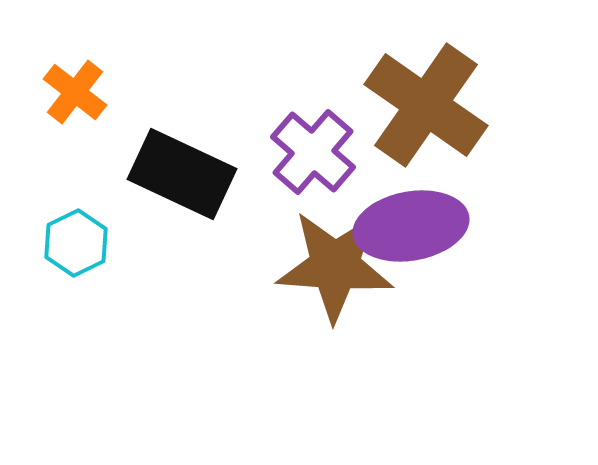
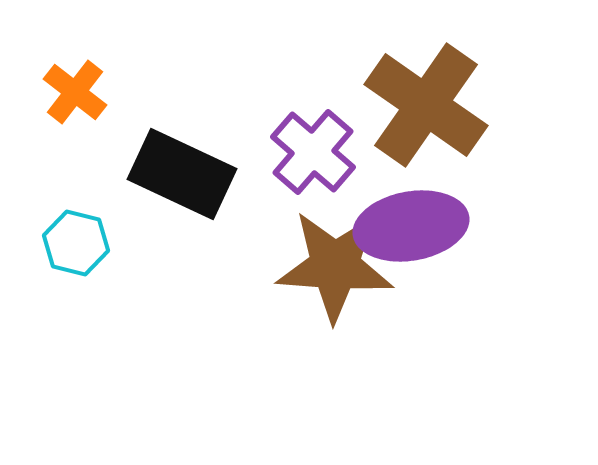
cyan hexagon: rotated 20 degrees counterclockwise
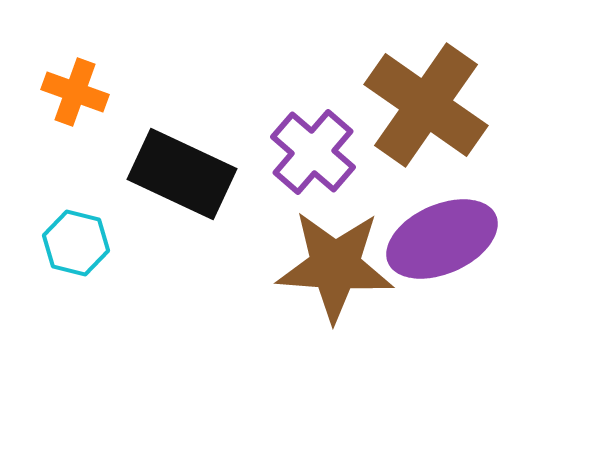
orange cross: rotated 18 degrees counterclockwise
purple ellipse: moved 31 px right, 13 px down; rotated 14 degrees counterclockwise
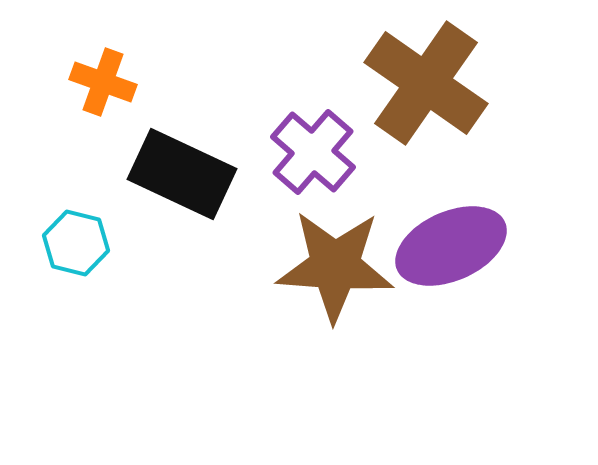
orange cross: moved 28 px right, 10 px up
brown cross: moved 22 px up
purple ellipse: moved 9 px right, 7 px down
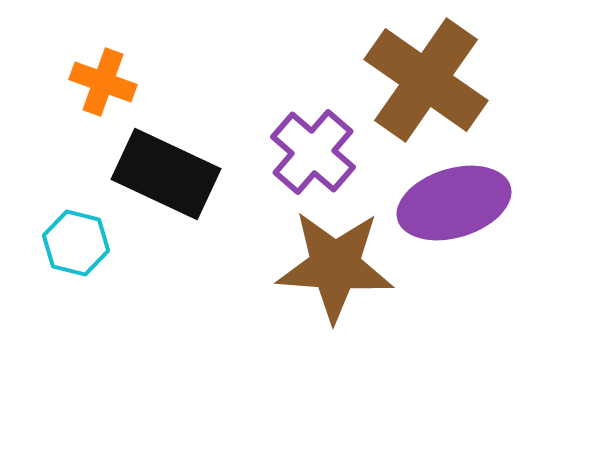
brown cross: moved 3 px up
black rectangle: moved 16 px left
purple ellipse: moved 3 px right, 43 px up; rotated 7 degrees clockwise
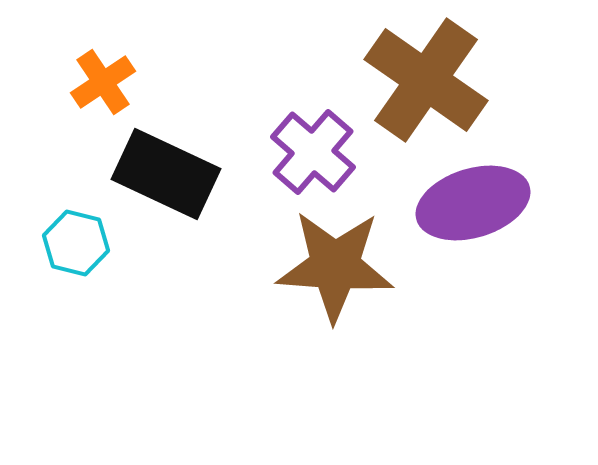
orange cross: rotated 36 degrees clockwise
purple ellipse: moved 19 px right
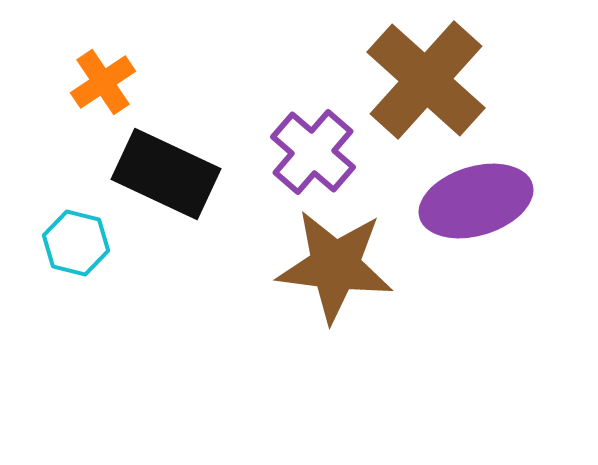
brown cross: rotated 7 degrees clockwise
purple ellipse: moved 3 px right, 2 px up
brown star: rotated 3 degrees clockwise
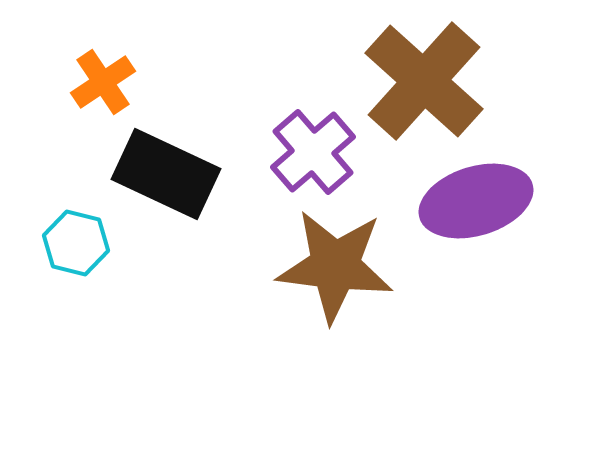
brown cross: moved 2 px left, 1 px down
purple cross: rotated 8 degrees clockwise
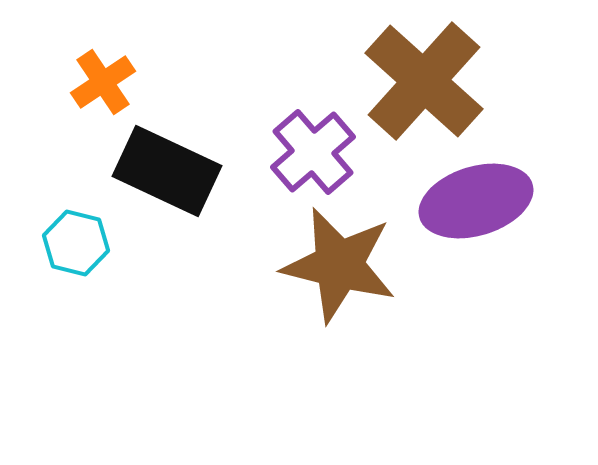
black rectangle: moved 1 px right, 3 px up
brown star: moved 4 px right, 1 px up; rotated 7 degrees clockwise
